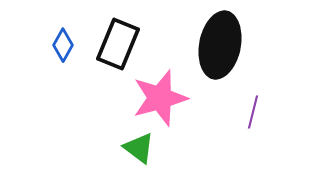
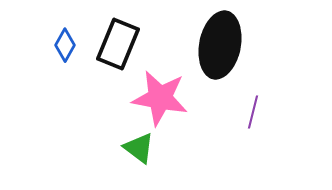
blue diamond: moved 2 px right
pink star: rotated 26 degrees clockwise
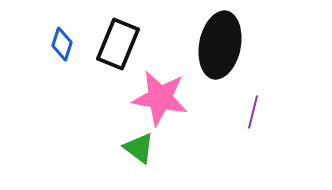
blue diamond: moved 3 px left, 1 px up; rotated 12 degrees counterclockwise
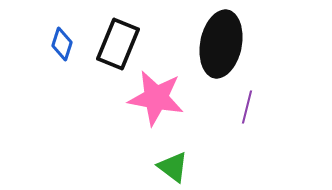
black ellipse: moved 1 px right, 1 px up
pink star: moved 4 px left
purple line: moved 6 px left, 5 px up
green triangle: moved 34 px right, 19 px down
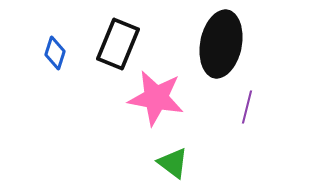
blue diamond: moved 7 px left, 9 px down
green triangle: moved 4 px up
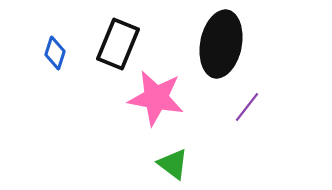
purple line: rotated 24 degrees clockwise
green triangle: moved 1 px down
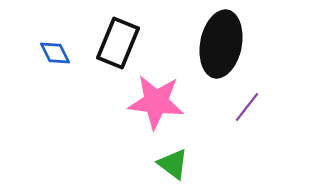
black rectangle: moved 1 px up
blue diamond: rotated 44 degrees counterclockwise
pink star: moved 4 px down; rotated 4 degrees counterclockwise
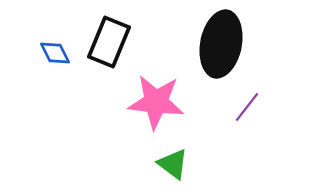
black rectangle: moved 9 px left, 1 px up
